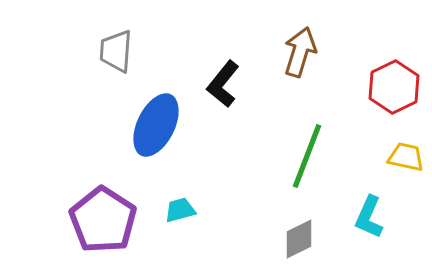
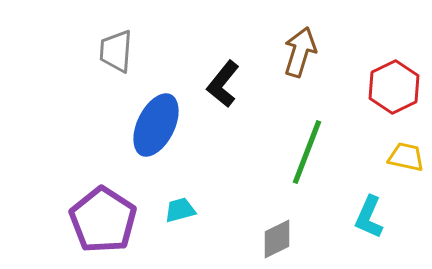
green line: moved 4 px up
gray diamond: moved 22 px left
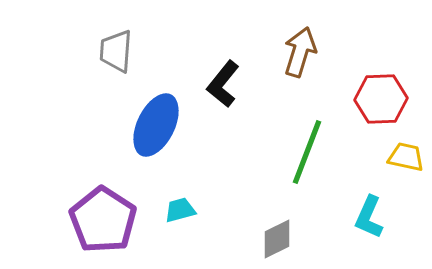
red hexagon: moved 13 px left, 12 px down; rotated 24 degrees clockwise
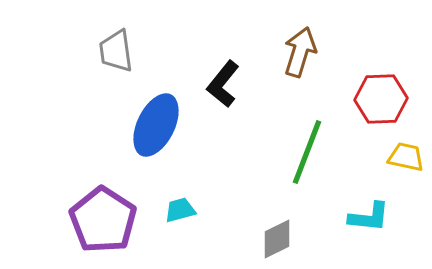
gray trapezoid: rotated 12 degrees counterclockwise
cyan L-shape: rotated 108 degrees counterclockwise
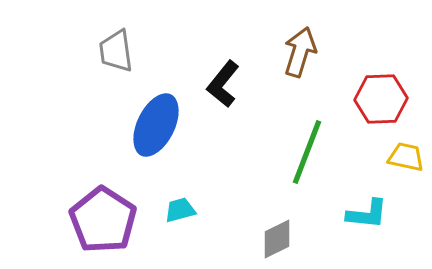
cyan L-shape: moved 2 px left, 3 px up
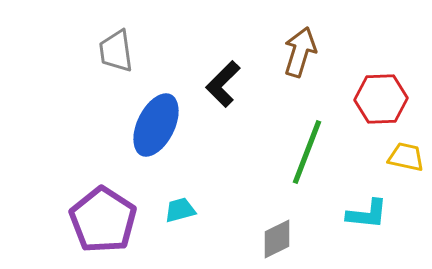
black L-shape: rotated 6 degrees clockwise
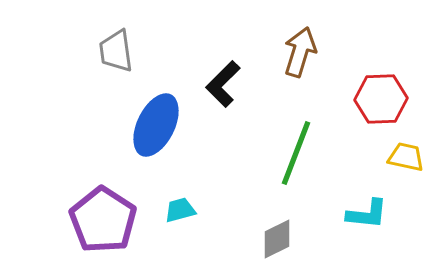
green line: moved 11 px left, 1 px down
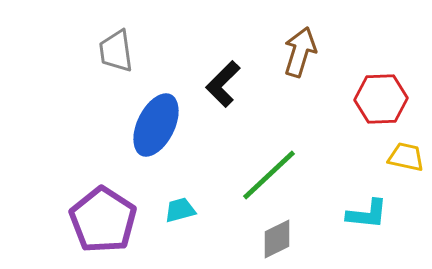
green line: moved 27 px left, 22 px down; rotated 26 degrees clockwise
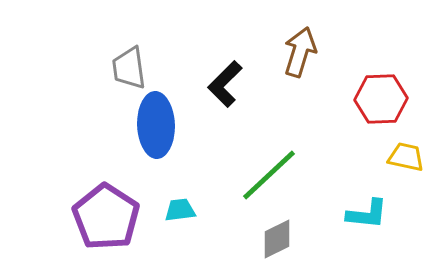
gray trapezoid: moved 13 px right, 17 px down
black L-shape: moved 2 px right
blue ellipse: rotated 28 degrees counterclockwise
cyan trapezoid: rotated 8 degrees clockwise
purple pentagon: moved 3 px right, 3 px up
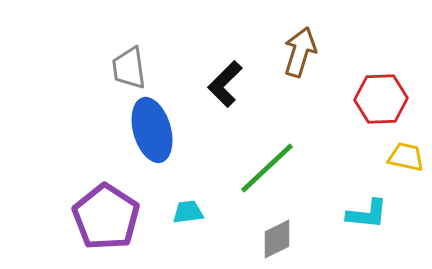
blue ellipse: moved 4 px left, 5 px down; rotated 14 degrees counterclockwise
green line: moved 2 px left, 7 px up
cyan trapezoid: moved 8 px right, 2 px down
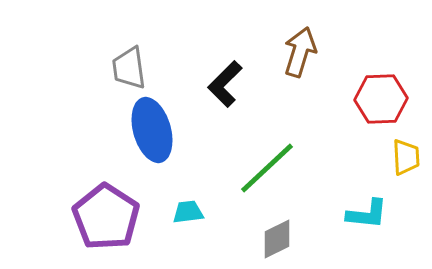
yellow trapezoid: rotated 75 degrees clockwise
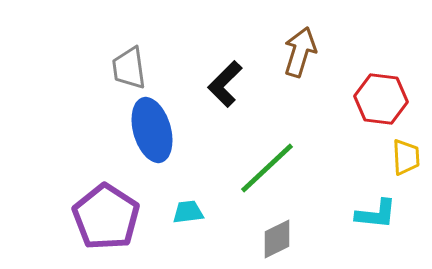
red hexagon: rotated 9 degrees clockwise
cyan L-shape: moved 9 px right
